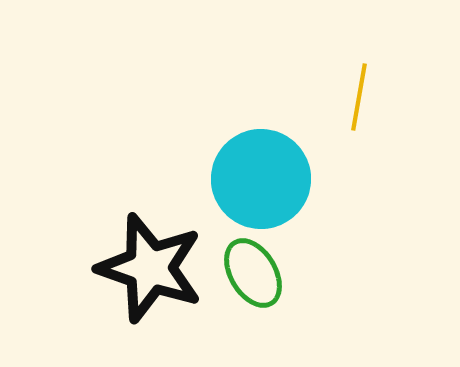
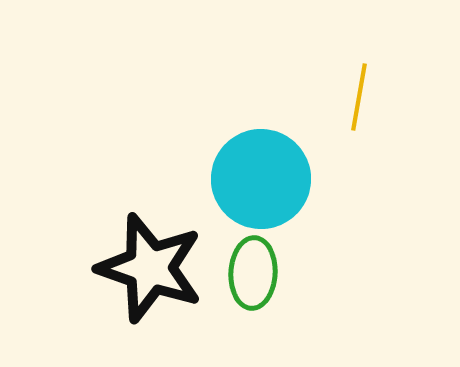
green ellipse: rotated 34 degrees clockwise
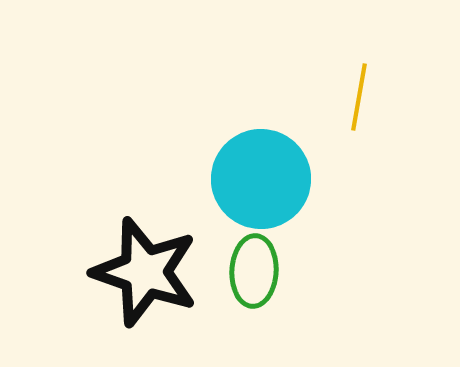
black star: moved 5 px left, 4 px down
green ellipse: moved 1 px right, 2 px up
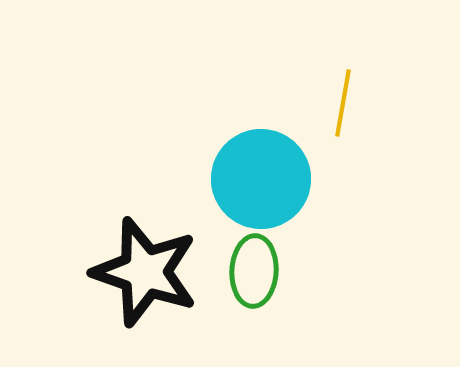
yellow line: moved 16 px left, 6 px down
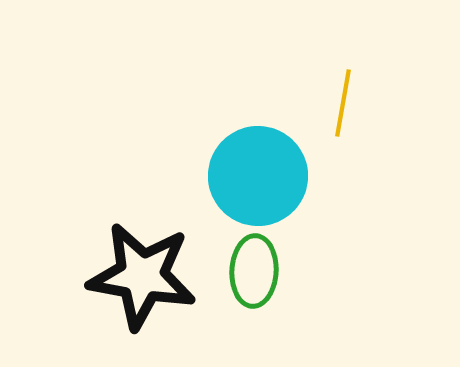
cyan circle: moved 3 px left, 3 px up
black star: moved 3 px left, 4 px down; rotated 9 degrees counterclockwise
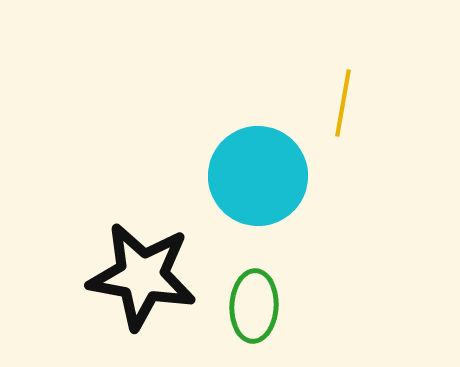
green ellipse: moved 35 px down
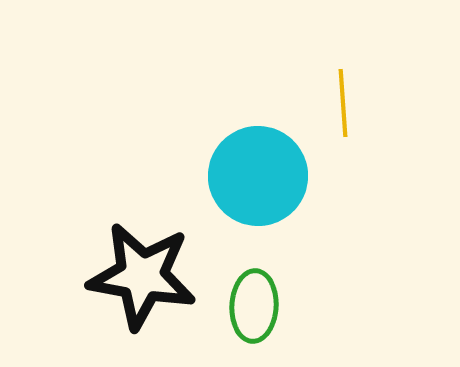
yellow line: rotated 14 degrees counterclockwise
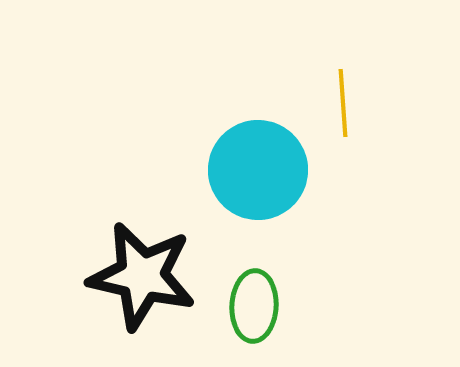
cyan circle: moved 6 px up
black star: rotated 3 degrees clockwise
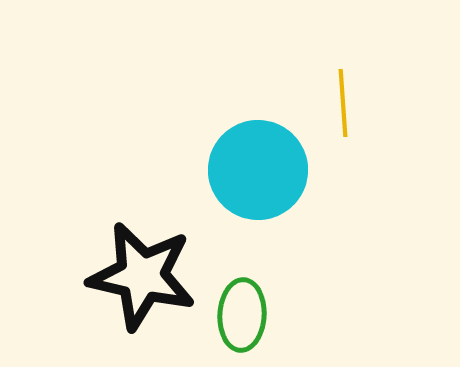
green ellipse: moved 12 px left, 9 px down
